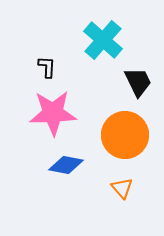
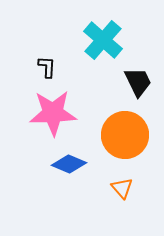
blue diamond: moved 3 px right, 1 px up; rotated 12 degrees clockwise
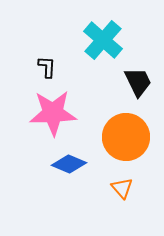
orange circle: moved 1 px right, 2 px down
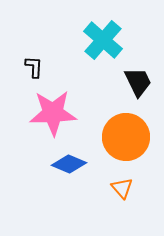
black L-shape: moved 13 px left
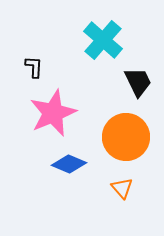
pink star: rotated 21 degrees counterclockwise
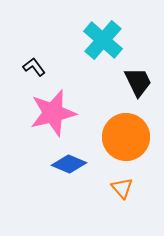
black L-shape: rotated 40 degrees counterclockwise
pink star: rotated 9 degrees clockwise
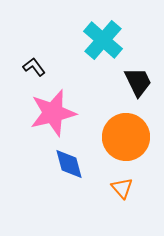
blue diamond: rotated 52 degrees clockwise
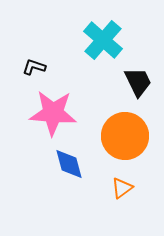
black L-shape: rotated 35 degrees counterclockwise
pink star: rotated 18 degrees clockwise
orange circle: moved 1 px left, 1 px up
orange triangle: rotated 35 degrees clockwise
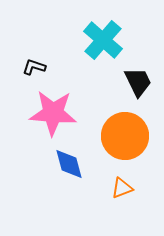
orange triangle: rotated 15 degrees clockwise
